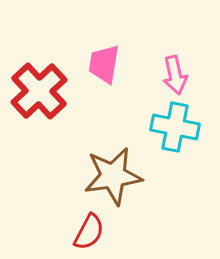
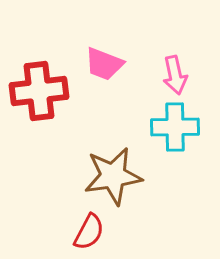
pink trapezoid: rotated 78 degrees counterclockwise
red cross: rotated 36 degrees clockwise
cyan cross: rotated 12 degrees counterclockwise
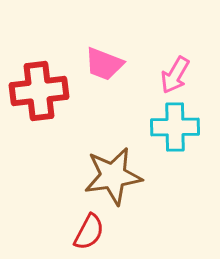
pink arrow: rotated 42 degrees clockwise
